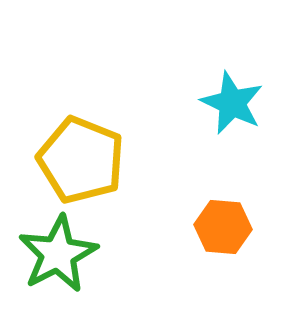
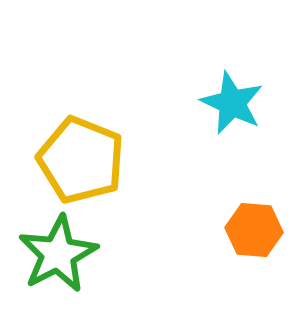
orange hexagon: moved 31 px right, 3 px down
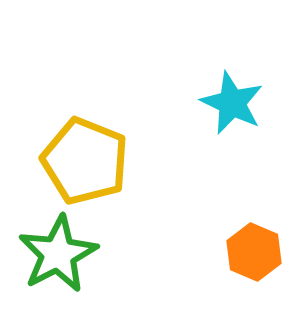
yellow pentagon: moved 4 px right, 1 px down
orange hexagon: moved 22 px down; rotated 18 degrees clockwise
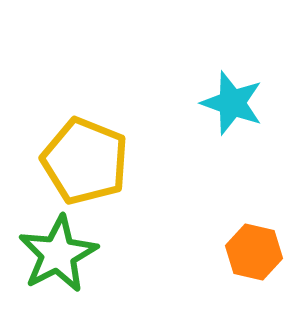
cyan star: rotated 6 degrees counterclockwise
orange hexagon: rotated 10 degrees counterclockwise
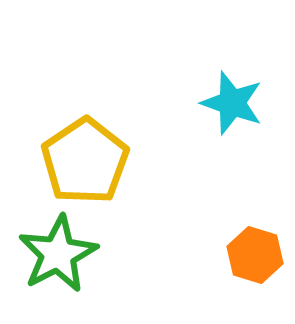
yellow pentagon: rotated 16 degrees clockwise
orange hexagon: moved 1 px right, 3 px down; rotated 4 degrees clockwise
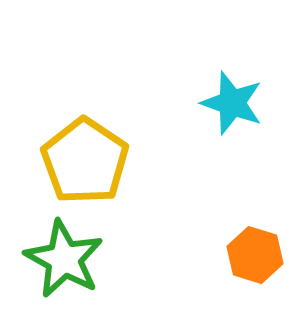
yellow pentagon: rotated 4 degrees counterclockwise
green star: moved 6 px right, 5 px down; rotated 16 degrees counterclockwise
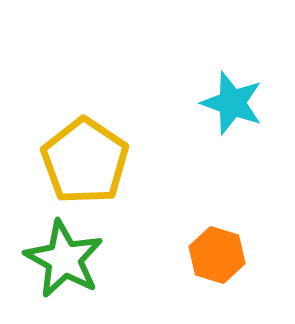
orange hexagon: moved 38 px left
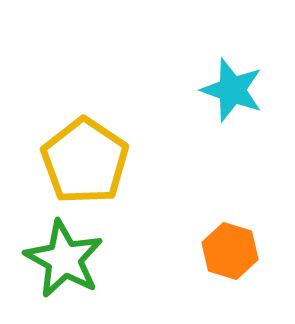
cyan star: moved 13 px up
orange hexagon: moved 13 px right, 4 px up
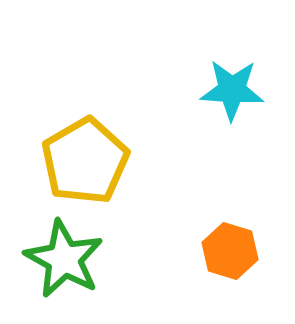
cyan star: rotated 16 degrees counterclockwise
yellow pentagon: rotated 8 degrees clockwise
